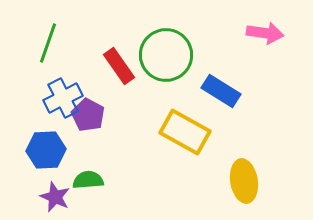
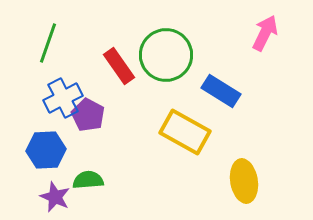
pink arrow: rotated 72 degrees counterclockwise
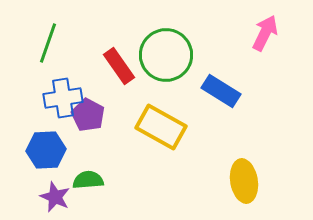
blue cross: rotated 18 degrees clockwise
yellow rectangle: moved 24 px left, 5 px up
